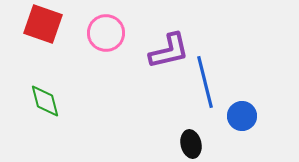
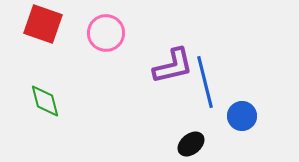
purple L-shape: moved 4 px right, 15 px down
black ellipse: rotated 64 degrees clockwise
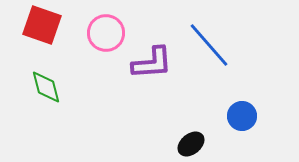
red square: moved 1 px left, 1 px down
purple L-shape: moved 21 px left, 3 px up; rotated 9 degrees clockwise
blue line: moved 4 px right, 37 px up; rotated 27 degrees counterclockwise
green diamond: moved 1 px right, 14 px up
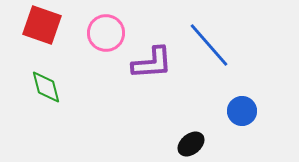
blue circle: moved 5 px up
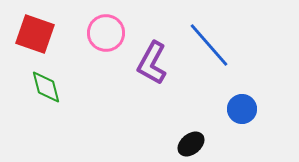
red square: moved 7 px left, 9 px down
purple L-shape: rotated 123 degrees clockwise
blue circle: moved 2 px up
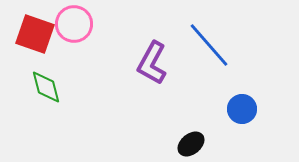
pink circle: moved 32 px left, 9 px up
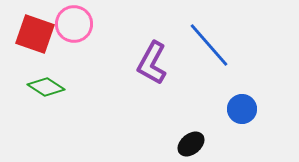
green diamond: rotated 42 degrees counterclockwise
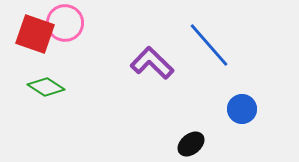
pink circle: moved 9 px left, 1 px up
purple L-shape: rotated 105 degrees clockwise
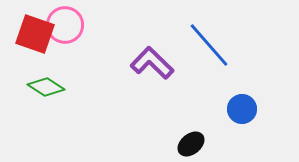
pink circle: moved 2 px down
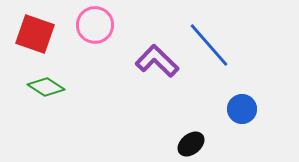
pink circle: moved 30 px right
purple L-shape: moved 5 px right, 2 px up
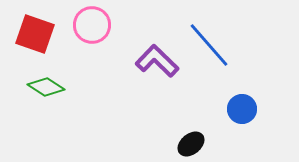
pink circle: moved 3 px left
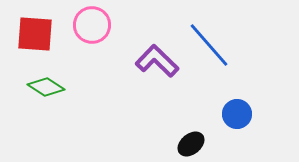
red square: rotated 15 degrees counterclockwise
blue circle: moved 5 px left, 5 px down
